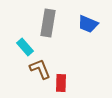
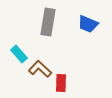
gray rectangle: moved 1 px up
cyan rectangle: moved 6 px left, 7 px down
brown L-shape: rotated 25 degrees counterclockwise
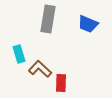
gray rectangle: moved 3 px up
cyan rectangle: rotated 24 degrees clockwise
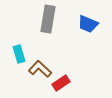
red rectangle: rotated 54 degrees clockwise
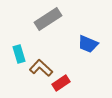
gray rectangle: rotated 48 degrees clockwise
blue trapezoid: moved 20 px down
brown L-shape: moved 1 px right, 1 px up
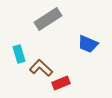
red rectangle: rotated 12 degrees clockwise
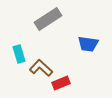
blue trapezoid: rotated 15 degrees counterclockwise
